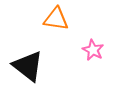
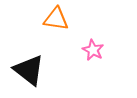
black triangle: moved 1 px right, 4 px down
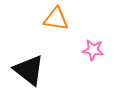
pink star: rotated 20 degrees counterclockwise
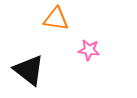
pink star: moved 4 px left
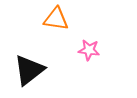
black triangle: rotated 44 degrees clockwise
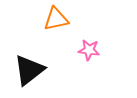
orange triangle: rotated 20 degrees counterclockwise
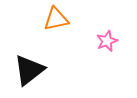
pink star: moved 18 px right, 9 px up; rotated 30 degrees counterclockwise
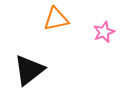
pink star: moved 3 px left, 9 px up
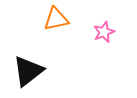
black triangle: moved 1 px left, 1 px down
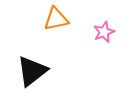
black triangle: moved 4 px right
